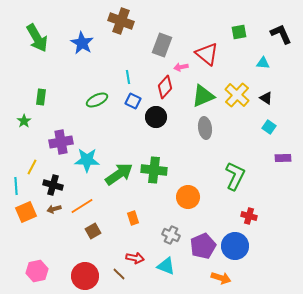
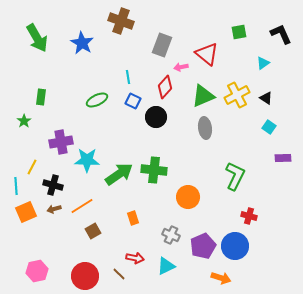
cyan triangle at (263, 63): rotated 40 degrees counterclockwise
yellow cross at (237, 95): rotated 20 degrees clockwise
cyan triangle at (166, 266): rotated 48 degrees counterclockwise
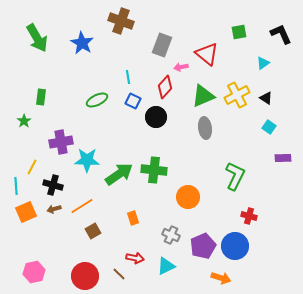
pink hexagon at (37, 271): moved 3 px left, 1 px down
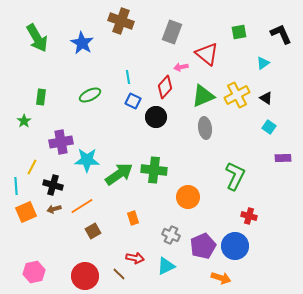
gray rectangle at (162, 45): moved 10 px right, 13 px up
green ellipse at (97, 100): moved 7 px left, 5 px up
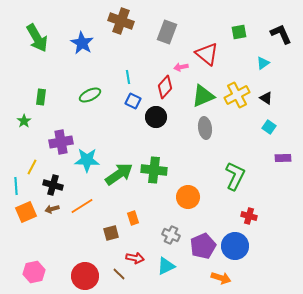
gray rectangle at (172, 32): moved 5 px left
brown arrow at (54, 209): moved 2 px left
brown square at (93, 231): moved 18 px right, 2 px down; rotated 14 degrees clockwise
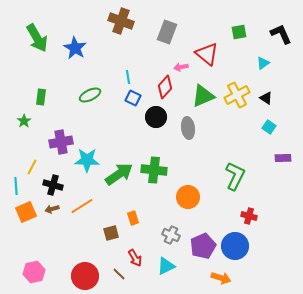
blue star at (82, 43): moved 7 px left, 5 px down
blue square at (133, 101): moved 3 px up
gray ellipse at (205, 128): moved 17 px left
red arrow at (135, 258): rotated 48 degrees clockwise
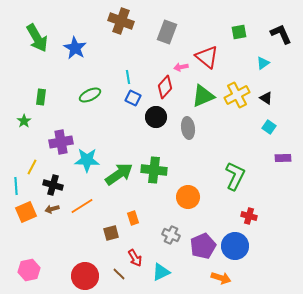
red triangle at (207, 54): moved 3 px down
cyan triangle at (166, 266): moved 5 px left, 6 px down
pink hexagon at (34, 272): moved 5 px left, 2 px up
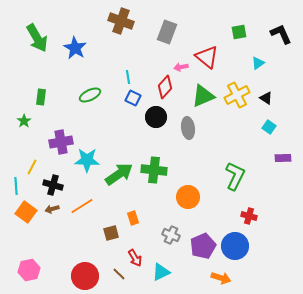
cyan triangle at (263, 63): moved 5 px left
orange square at (26, 212): rotated 30 degrees counterclockwise
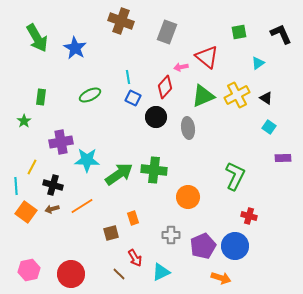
gray cross at (171, 235): rotated 24 degrees counterclockwise
red circle at (85, 276): moved 14 px left, 2 px up
